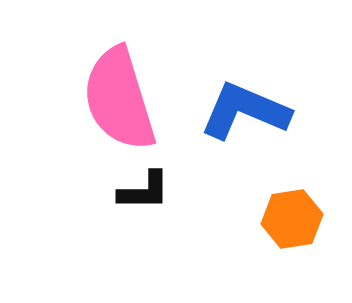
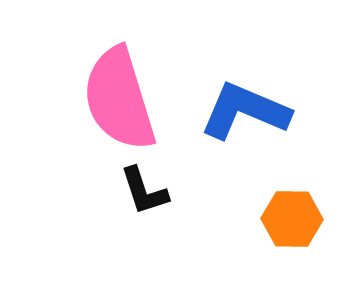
black L-shape: rotated 72 degrees clockwise
orange hexagon: rotated 10 degrees clockwise
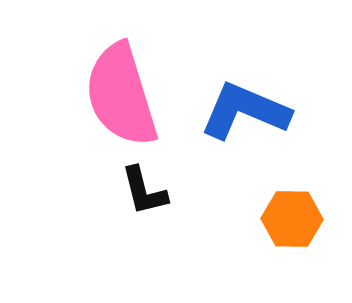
pink semicircle: moved 2 px right, 4 px up
black L-shape: rotated 4 degrees clockwise
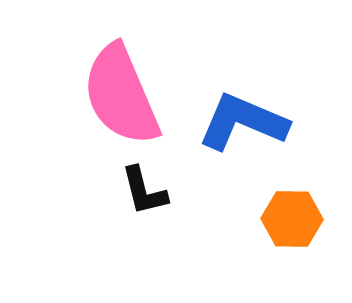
pink semicircle: rotated 6 degrees counterclockwise
blue L-shape: moved 2 px left, 11 px down
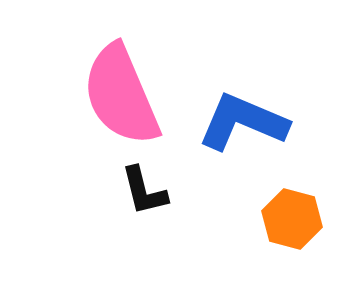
orange hexagon: rotated 14 degrees clockwise
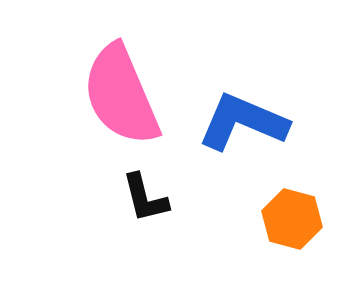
black L-shape: moved 1 px right, 7 px down
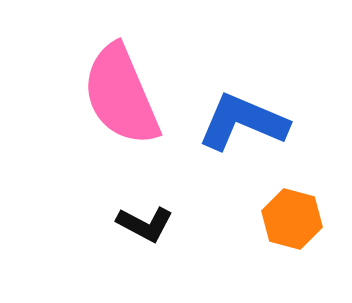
black L-shape: moved 26 px down; rotated 48 degrees counterclockwise
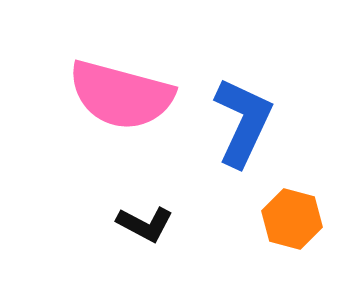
pink semicircle: rotated 52 degrees counterclockwise
blue L-shape: rotated 92 degrees clockwise
